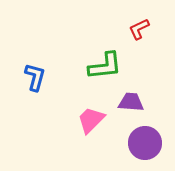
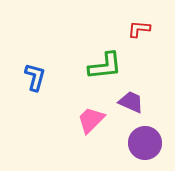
red L-shape: rotated 30 degrees clockwise
purple trapezoid: rotated 20 degrees clockwise
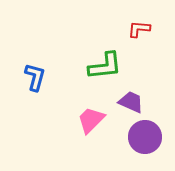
purple circle: moved 6 px up
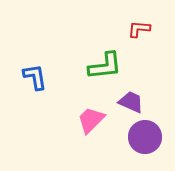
blue L-shape: rotated 24 degrees counterclockwise
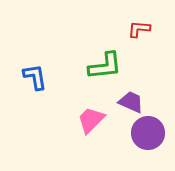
purple circle: moved 3 px right, 4 px up
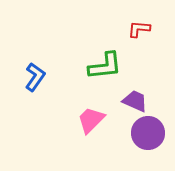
blue L-shape: rotated 44 degrees clockwise
purple trapezoid: moved 4 px right, 1 px up
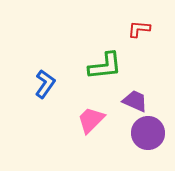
blue L-shape: moved 10 px right, 7 px down
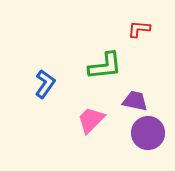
purple trapezoid: rotated 12 degrees counterclockwise
